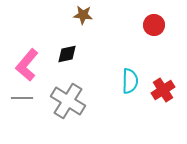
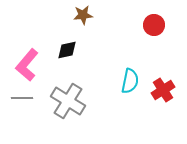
brown star: rotated 12 degrees counterclockwise
black diamond: moved 4 px up
cyan semicircle: rotated 10 degrees clockwise
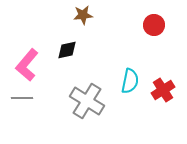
gray cross: moved 19 px right
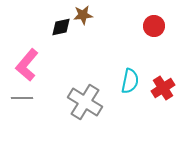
red circle: moved 1 px down
black diamond: moved 6 px left, 23 px up
red cross: moved 2 px up
gray cross: moved 2 px left, 1 px down
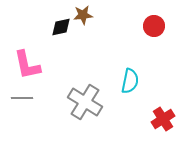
pink L-shape: rotated 52 degrees counterclockwise
red cross: moved 31 px down
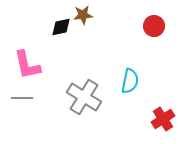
gray cross: moved 1 px left, 5 px up
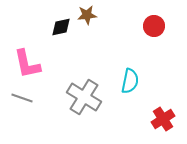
brown star: moved 4 px right
pink L-shape: moved 1 px up
gray line: rotated 20 degrees clockwise
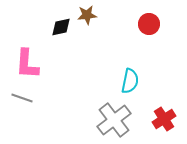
red circle: moved 5 px left, 2 px up
pink L-shape: rotated 16 degrees clockwise
gray cross: moved 30 px right, 23 px down; rotated 20 degrees clockwise
red cross: moved 1 px right
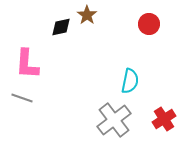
brown star: rotated 30 degrees counterclockwise
